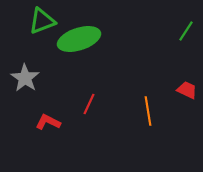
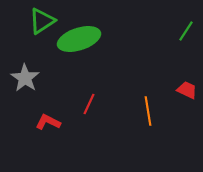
green triangle: rotated 12 degrees counterclockwise
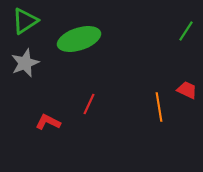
green triangle: moved 17 px left
gray star: moved 15 px up; rotated 16 degrees clockwise
orange line: moved 11 px right, 4 px up
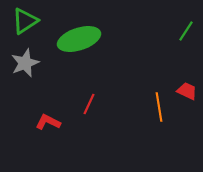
red trapezoid: moved 1 px down
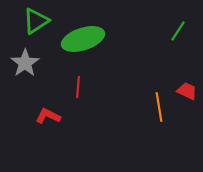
green triangle: moved 11 px right
green line: moved 8 px left
green ellipse: moved 4 px right
gray star: rotated 12 degrees counterclockwise
red line: moved 11 px left, 17 px up; rotated 20 degrees counterclockwise
red L-shape: moved 6 px up
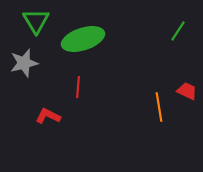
green triangle: rotated 28 degrees counterclockwise
gray star: moved 1 px left; rotated 20 degrees clockwise
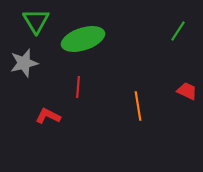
orange line: moved 21 px left, 1 px up
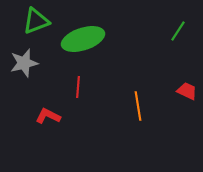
green triangle: rotated 40 degrees clockwise
